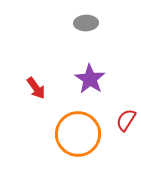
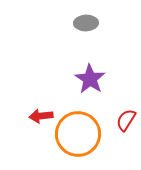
red arrow: moved 5 px right, 28 px down; rotated 120 degrees clockwise
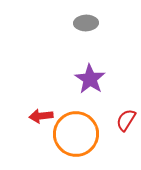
orange circle: moved 2 px left
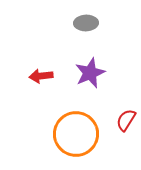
purple star: moved 6 px up; rotated 16 degrees clockwise
red arrow: moved 40 px up
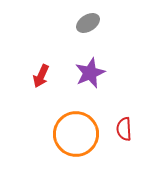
gray ellipse: moved 2 px right; rotated 30 degrees counterclockwise
red arrow: rotated 60 degrees counterclockwise
red semicircle: moved 2 px left, 9 px down; rotated 35 degrees counterclockwise
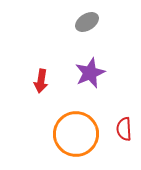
gray ellipse: moved 1 px left, 1 px up
red arrow: moved 5 px down; rotated 15 degrees counterclockwise
